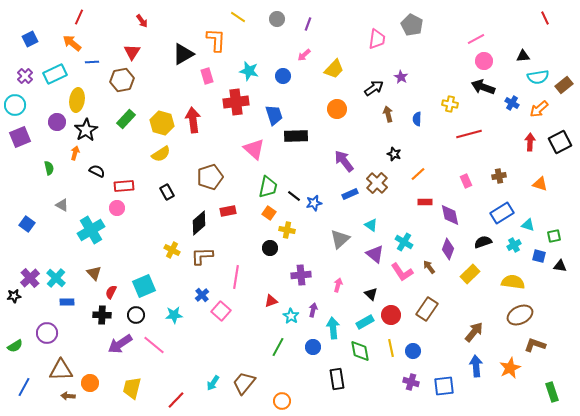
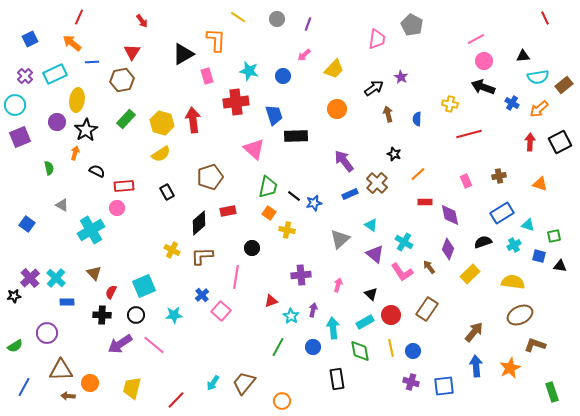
black circle at (270, 248): moved 18 px left
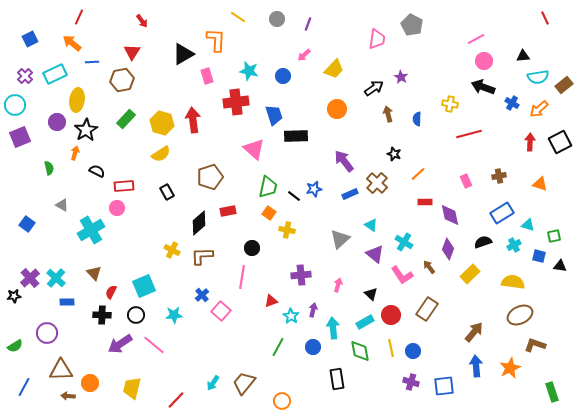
blue star at (314, 203): moved 14 px up
pink L-shape at (402, 272): moved 3 px down
pink line at (236, 277): moved 6 px right
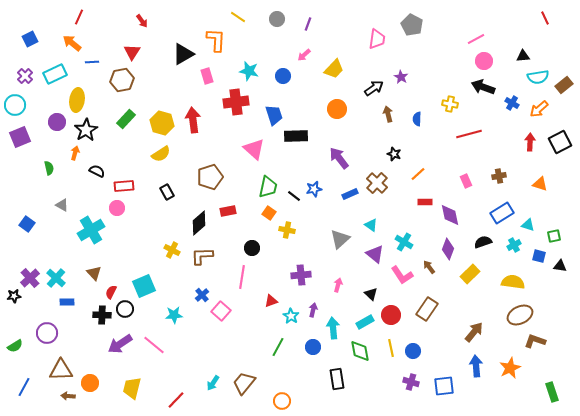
purple arrow at (344, 161): moved 5 px left, 3 px up
black circle at (136, 315): moved 11 px left, 6 px up
brown L-shape at (535, 345): moved 4 px up
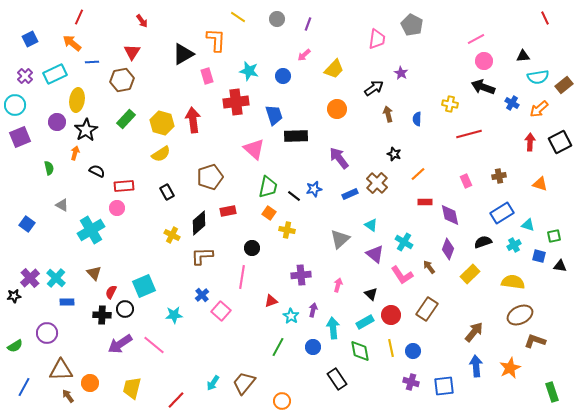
purple star at (401, 77): moved 4 px up
yellow cross at (172, 250): moved 15 px up
black rectangle at (337, 379): rotated 25 degrees counterclockwise
brown arrow at (68, 396): rotated 48 degrees clockwise
